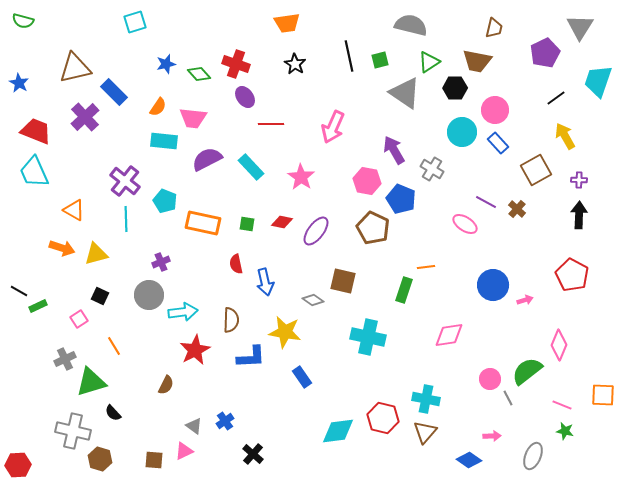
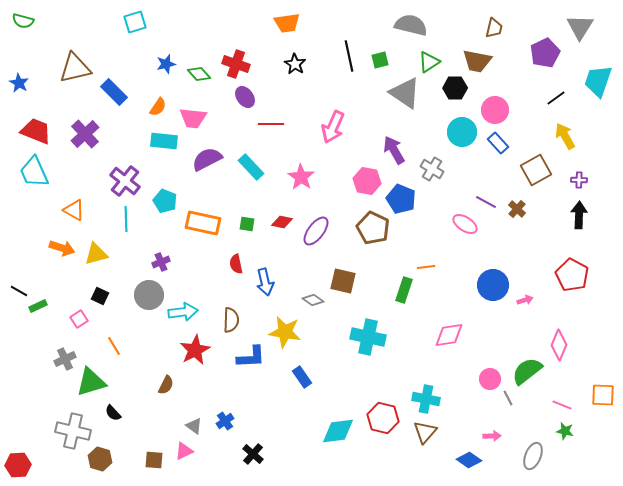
purple cross at (85, 117): moved 17 px down
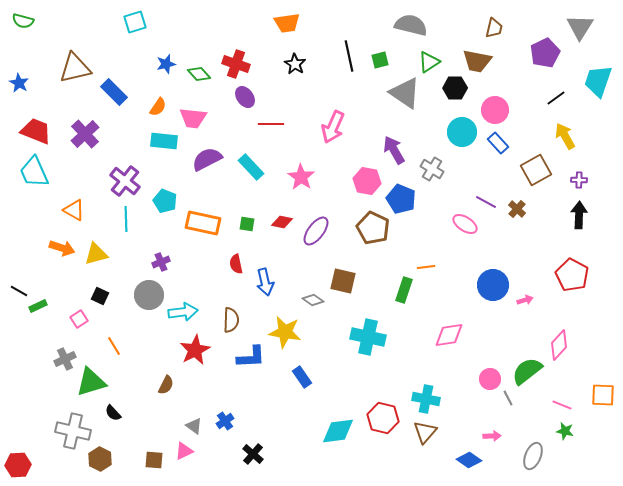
pink diamond at (559, 345): rotated 20 degrees clockwise
brown hexagon at (100, 459): rotated 10 degrees clockwise
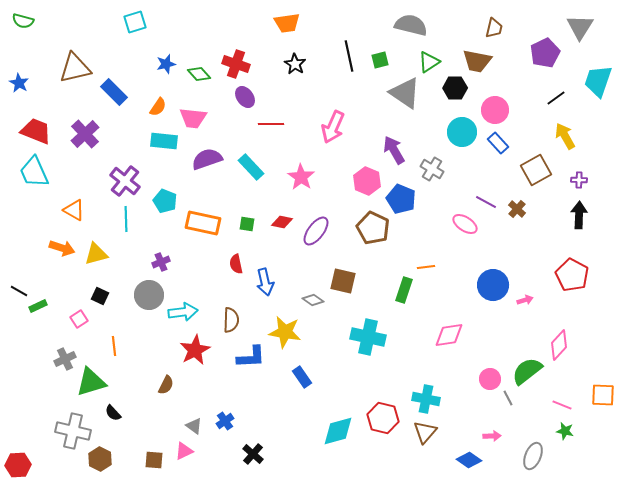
purple semicircle at (207, 159): rotated 8 degrees clockwise
pink hexagon at (367, 181): rotated 12 degrees clockwise
orange line at (114, 346): rotated 24 degrees clockwise
cyan diamond at (338, 431): rotated 8 degrees counterclockwise
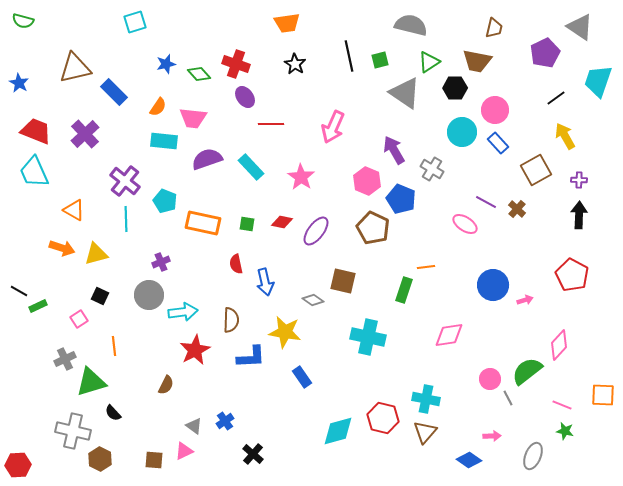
gray triangle at (580, 27): rotated 28 degrees counterclockwise
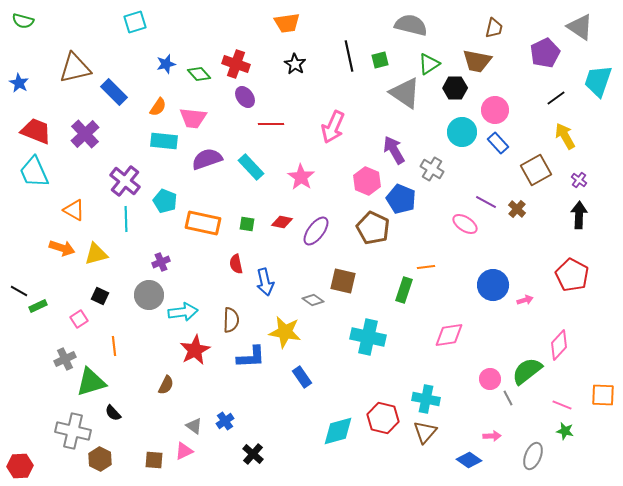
green triangle at (429, 62): moved 2 px down
purple cross at (579, 180): rotated 35 degrees clockwise
red hexagon at (18, 465): moved 2 px right, 1 px down
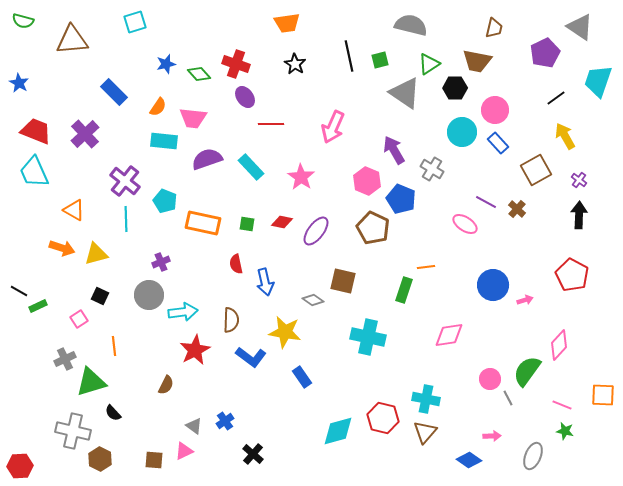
brown triangle at (75, 68): moved 3 px left, 28 px up; rotated 8 degrees clockwise
blue L-shape at (251, 357): rotated 40 degrees clockwise
green semicircle at (527, 371): rotated 16 degrees counterclockwise
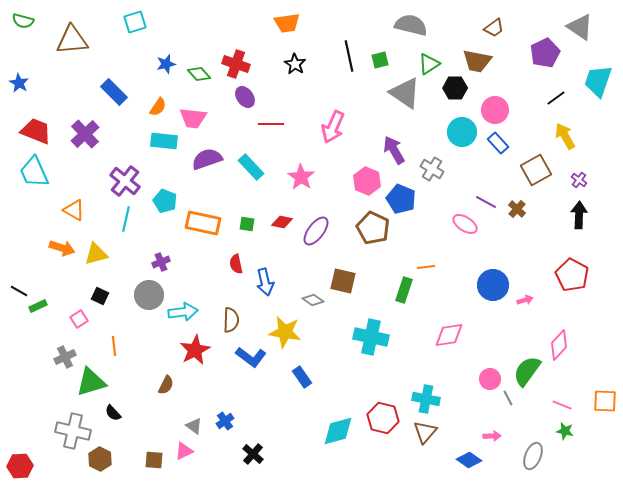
brown trapezoid at (494, 28): rotated 40 degrees clockwise
cyan line at (126, 219): rotated 15 degrees clockwise
cyan cross at (368, 337): moved 3 px right
gray cross at (65, 359): moved 2 px up
orange square at (603, 395): moved 2 px right, 6 px down
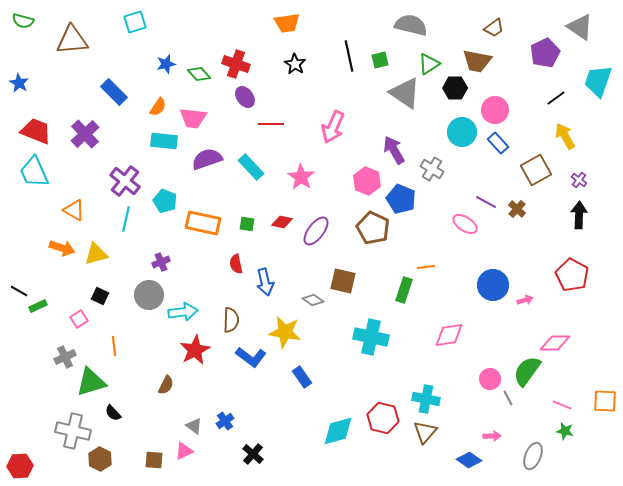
pink diamond at (559, 345): moved 4 px left, 2 px up; rotated 48 degrees clockwise
